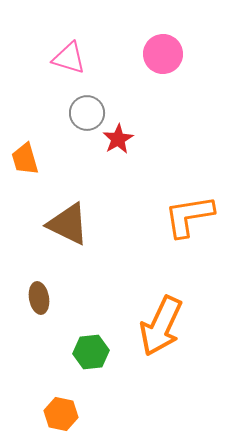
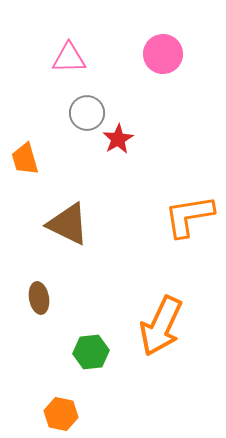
pink triangle: rotated 18 degrees counterclockwise
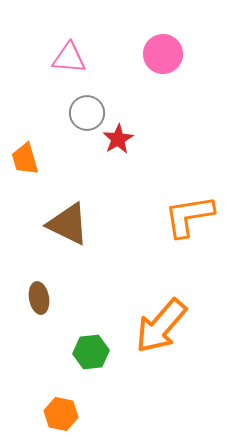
pink triangle: rotated 6 degrees clockwise
orange arrow: rotated 16 degrees clockwise
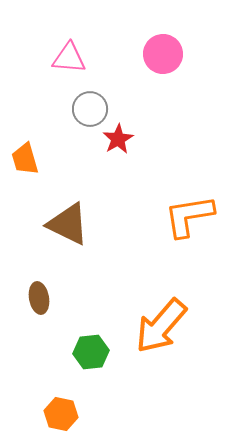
gray circle: moved 3 px right, 4 px up
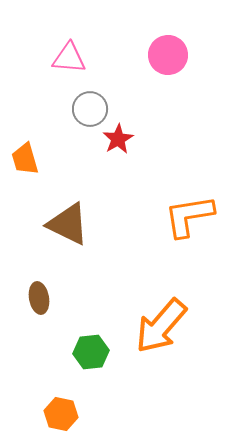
pink circle: moved 5 px right, 1 px down
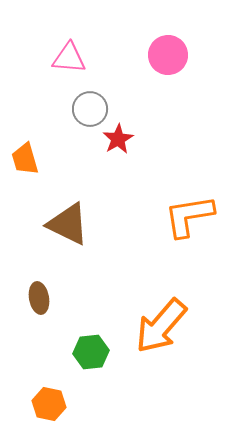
orange hexagon: moved 12 px left, 10 px up
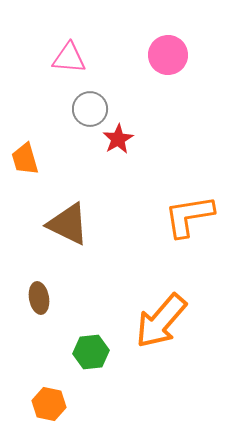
orange arrow: moved 5 px up
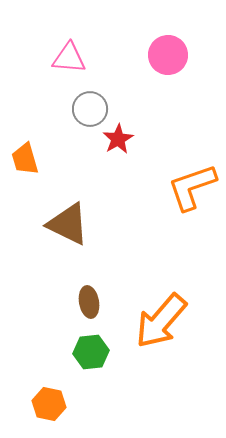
orange L-shape: moved 3 px right, 29 px up; rotated 10 degrees counterclockwise
brown ellipse: moved 50 px right, 4 px down
